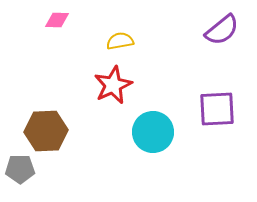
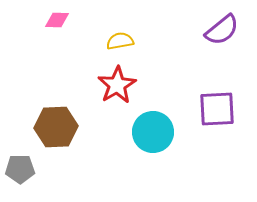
red star: moved 4 px right; rotated 6 degrees counterclockwise
brown hexagon: moved 10 px right, 4 px up
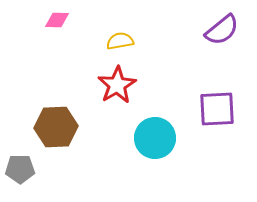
cyan circle: moved 2 px right, 6 px down
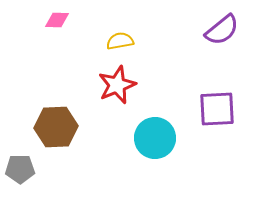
red star: rotated 9 degrees clockwise
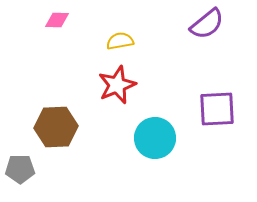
purple semicircle: moved 15 px left, 6 px up
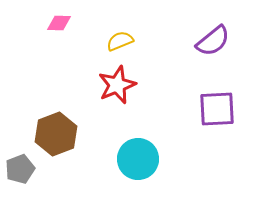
pink diamond: moved 2 px right, 3 px down
purple semicircle: moved 6 px right, 17 px down
yellow semicircle: rotated 12 degrees counterclockwise
brown hexagon: moved 7 px down; rotated 18 degrees counterclockwise
cyan circle: moved 17 px left, 21 px down
gray pentagon: rotated 20 degrees counterclockwise
